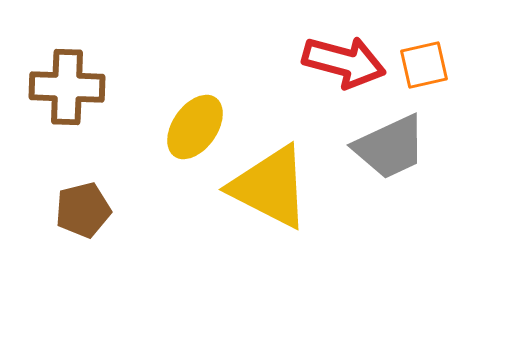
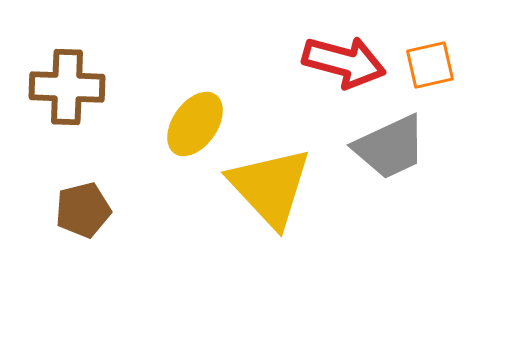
orange square: moved 6 px right
yellow ellipse: moved 3 px up
yellow triangle: rotated 20 degrees clockwise
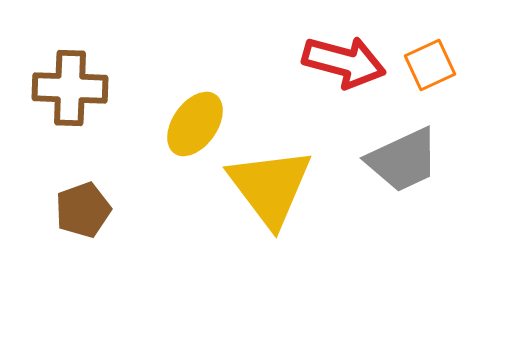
orange square: rotated 12 degrees counterclockwise
brown cross: moved 3 px right, 1 px down
gray trapezoid: moved 13 px right, 13 px down
yellow triangle: rotated 6 degrees clockwise
brown pentagon: rotated 6 degrees counterclockwise
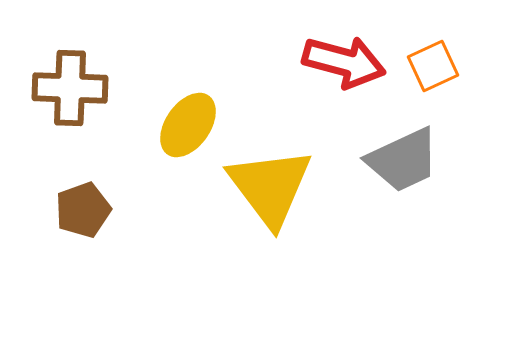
orange square: moved 3 px right, 1 px down
yellow ellipse: moved 7 px left, 1 px down
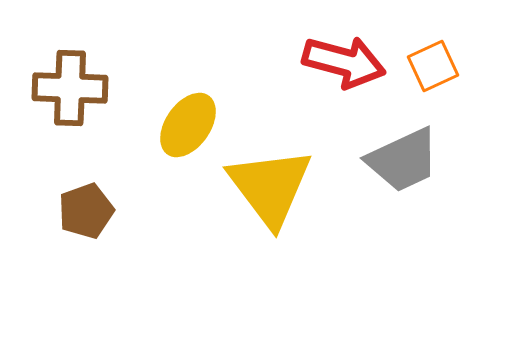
brown pentagon: moved 3 px right, 1 px down
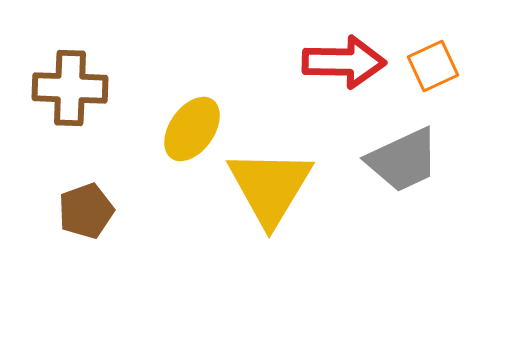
red arrow: rotated 14 degrees counterclockwise
yellow ellipse: moved 4 px right, 4 px down
yellow triangle: rotated 8 degrees clockwise
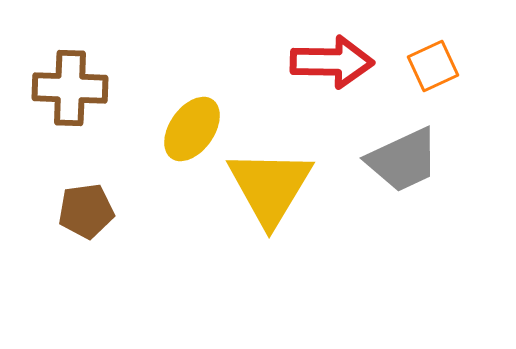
red arrow: moved 12 px left
brown pentagon: rotated 12 degrees clockwise
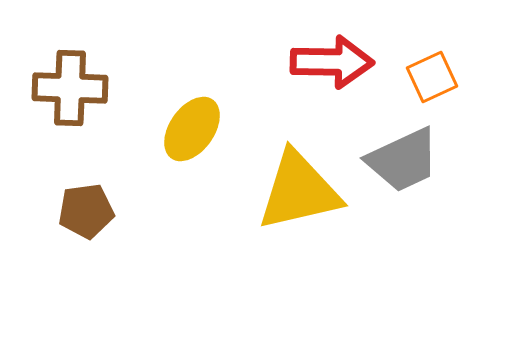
orange square: moved 1 px left, 11 px down
yellow triangle: moved 29 px right, 4 px down; rotated 46 degrees clockwise
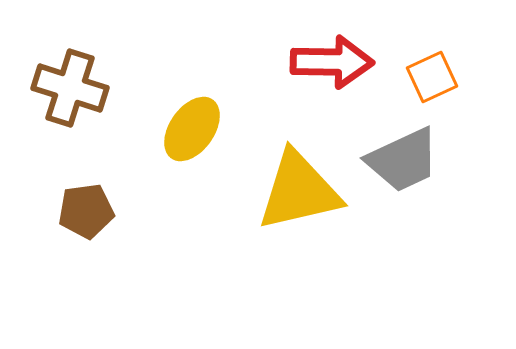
brown cross: rotated 16 degrees clockwise
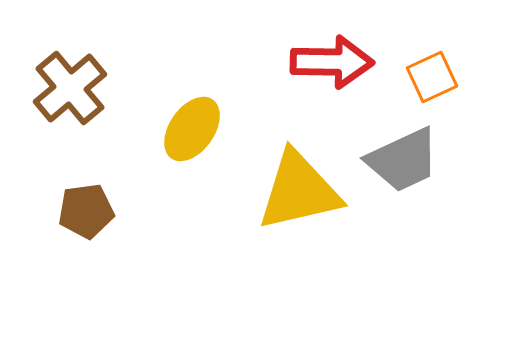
brown cross: rotated 32 degrees clockwise
